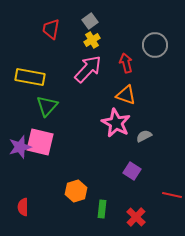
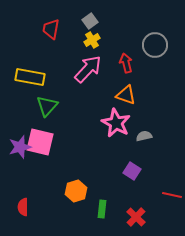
gray semicircle: rotated 14 degrees clockwise
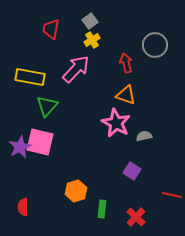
pink arrow: moved 12 px left
purple star: rotated 10 degrees counterclockwise
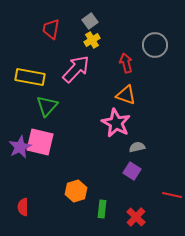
gray semicircle: moved 7 px left, 11 px down
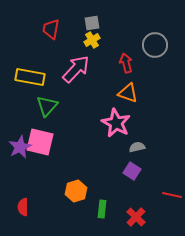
gray square: moved 2 px right, 2 px down; rotated 28 degrees clockwise
orange triangle: moved 2 px right, 2 px up
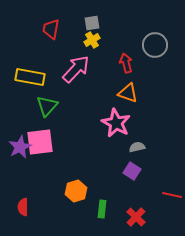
pink square: rotated 20 degrees counterclockwise
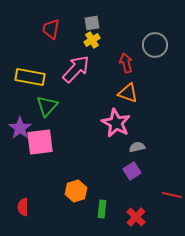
purple star: moved 19 px up; rotated 10 degrees counterclockwise
purple square: rotated 24 degrees clockwise
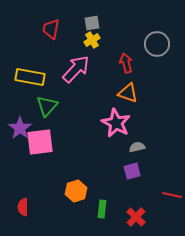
gray circle: moved 2 px right, 1 px up
purple square: rotated 18 degrees clockwise
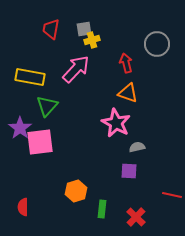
gray square: moved 8 px left, 6 px down
yellow cross: rotated 14 degrees clockwise
purple square: moved 3 px left; rotated 18 degrees clockwise
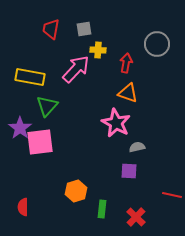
yellow cross: moved 6 px right, 10 px down; rotated 21 degrees clockwise
red arrow: rotated 24 degrees clockwise
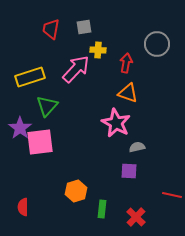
gray square: moved 2 px up
yellow rectangle: rotated 28 degrees counterclockwise
